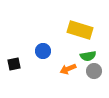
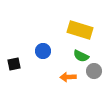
green semicircle: moved 7 px left; rotated 35 degrees clockwise
orange arrow: moved 8 px down; rotated 21 degrees clockwise
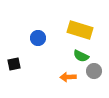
blue circle: moved 5 px left, 13 px up
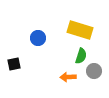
green semicircle: rotated 98 degrees counterclockwise
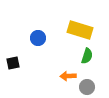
green semicircle: moved 6 px right
black square: moved 1 px left, 1 px up
gray circle: moved 7 px left, 16 px down
orange arrow: moved 1 px up
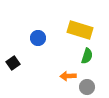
black square: rotated 24 degrees counterclockwise
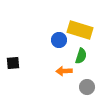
blue circle: moved 21 px right, 2 px down
green semicircle: moved 6 px left
black square: rotated 32 degrees clockwise
orange arrow: moved 4 px left, 5 px up
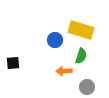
yellow rectangle: moved 1 px right
blue circle: moved 4 px left
